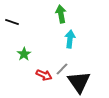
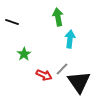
green arrow: moved 3 px left, 3 px down
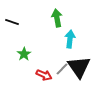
green arrow: moved 1 px left, 1 px down
black triangle: moved 15 px up
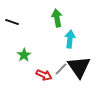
green star: moved 1 px down
gray line: moved 1 px left
